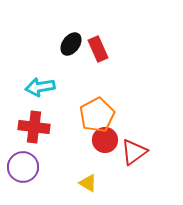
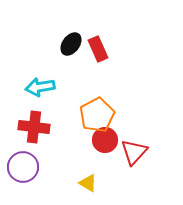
red triangle: rotated 12 degrees counterclockwise
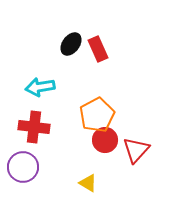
red triangle: moved 2 px right, 2 px up
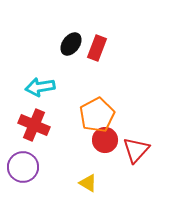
red rectangle: moved 1 px left, 1 px up; rotated 45 degrees clockwise
red cross: moved 2 px up; rotated 16 degrees clockwise
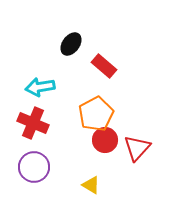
red rectangle: moved 7 px right, 18 px down; rotated 70 degrees counterclockwise
orange pentagon: moved 1 px left, 1 px up
red cross: moved 1 px left, 2 px up
red triangle: moved 1 px right, 2 px up
purple circle: moved 11 px right
yellow triangle: moved 3 px right, 2 px down
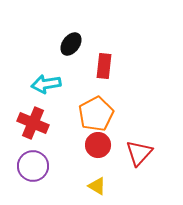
red rectangle: rotated 55 degrees clockwise
cyan arrow: moved 6 px right, 3 px up
red circle: moved 7 px left, 5 px down
red triangle: moved 2 px right, 5 px down
purple circle: moved 1 px left, 1 px up
yellow triangle: moved 6 px right, 1 px down
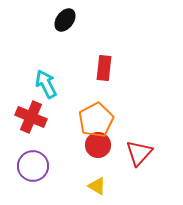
black ellipse: moved 6 px left, 24 px up
red rectangle: moved 2 px down
cyan arrow: rotated 72 degrees clockwise
orange pentagon: moved 6 px down
red cross: moved 2 px left, 6 px up
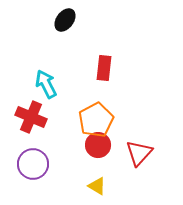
purple circle: moved 2 px up
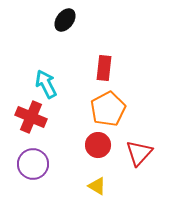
orange pentagon: moved 12 px right, 11 px up
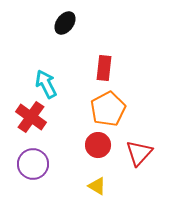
black ellipse: moved 3 px down
red cross: rotated 12 degrees clockwise
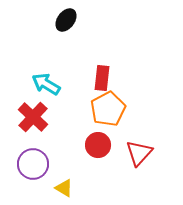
black ellipse: moved 1 px right, 3 px up
red rectangle: moved 2 px left, 10 px down
cyan arrow: rotated 32 degrees counterclockwise
red cross: moved 2 px right; rotated 8 degrees clockwise
yellow triangle: moved 33 px left, 2 px down
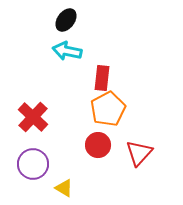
cyan arrow: moved 21 px right, 33 px up; rotated 20 degrees counterclockwise
